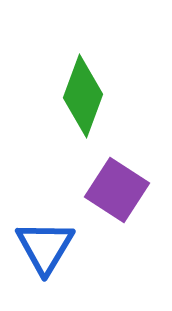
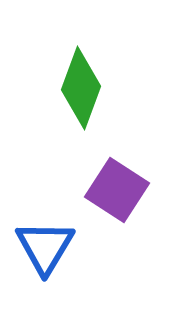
green diamond: moved 2 px left, 8 px up
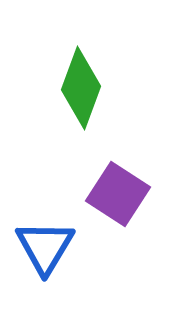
purple square: moved 1 px right, 4 px down
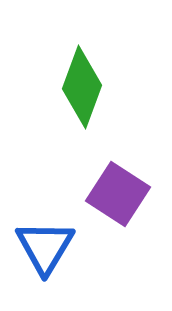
green diamond: moved 1 px right, 1 px up
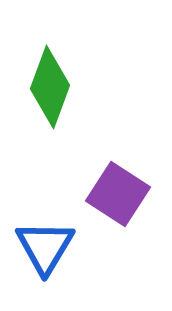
green diamond: moved 32 px left
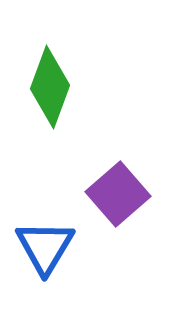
purple square: rotated 16 degrees clockwise
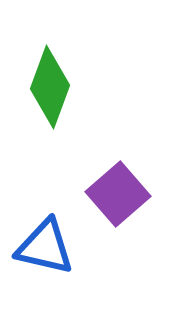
blue triangle: rotated 48 degrees counterclockwise
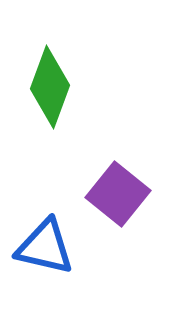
purple square: rotated 10 degrees counterclockwise
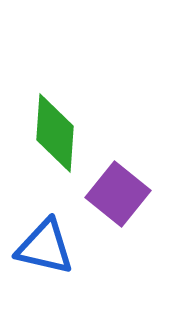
green diamond: moved 5 px right, 46 px down; rotated 16 degrees counterclockwise
